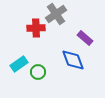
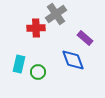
cyan rectangle: rotated 42 degrees counterclockwise
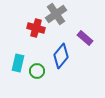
red cross: rotated 18 degrees clockwise
blue diamond: moved 12 px left, 4 px up; rotated 60 degrees clockwise
cyan rectangle: moved 1 px left, 1 px up
green circle: moved 1 px left, 1 px up
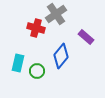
purple rectangle: moved 1 px right, 1 px up
